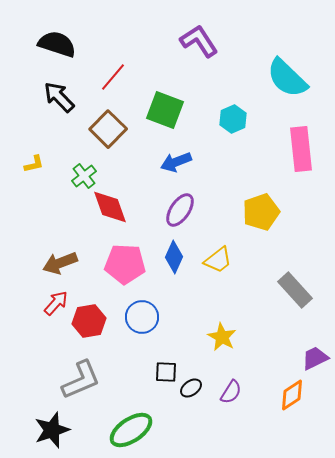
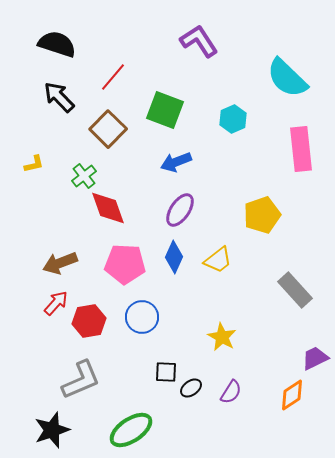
red diamond: moved 2 px left, 1 px down
yellow pentagon: moved 1 px right, 3 px down
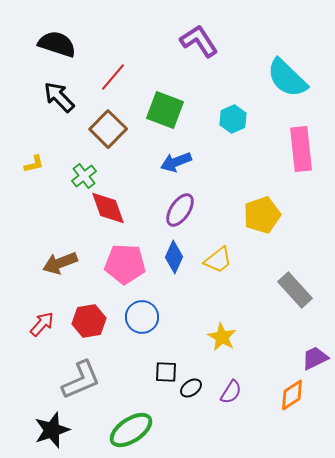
red arrow: moved 14 px left, 21 px down
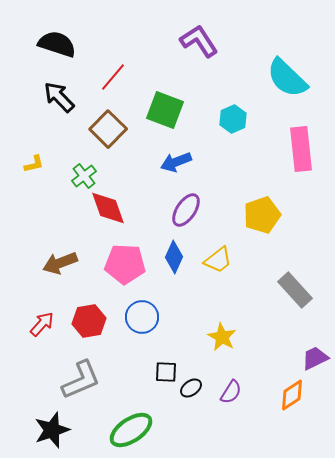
purple ellipse: moved 6 px right
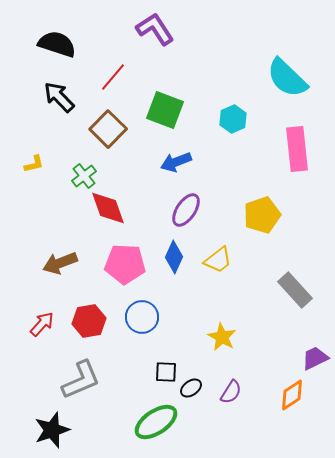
purple L-shape: moved 44 px left, 12 px up
pink rectangle: moved 4 px left
green ellipse: moved 25 px right, 8 px up
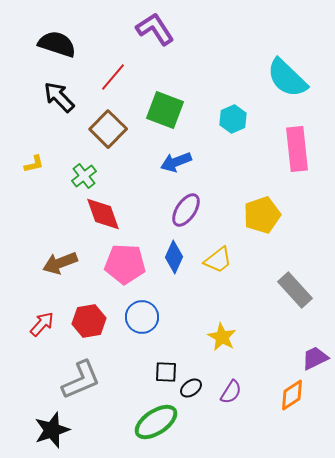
red diamond: moved 5 px left, 6 px down
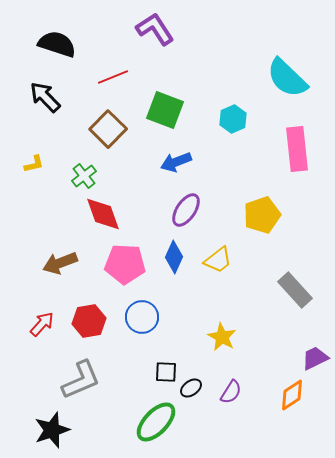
red line: rotated 28 degrees clockwise
black arrow: moved 14 px left
green ellipse: rotated 12 degrees counterclockwise
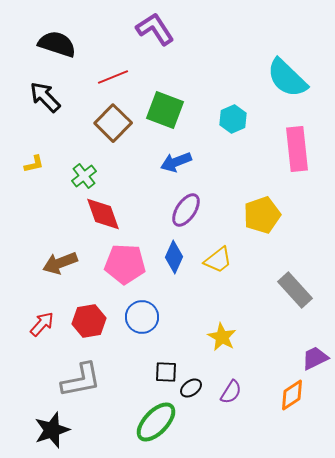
brown square: moved 5 px right, 6 px up
gray L-shape: rotated 12 degrees clockwise
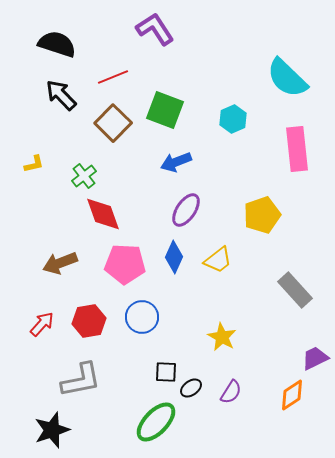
black arrow: moved 16 px right, 2 px up
